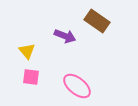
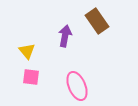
brown rectangle: rotated 20 degrees clockwise
purple arrow: rotated 100 degrees counterclockwise
pink ellipse: rotated 28 degrees clockwise
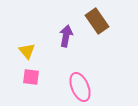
purple arrow: moved 1 px right
pink ellipse: moved 3 px right, 1 px down
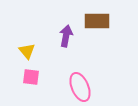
brown rectangle: rotated 55 degrees counterclockwise
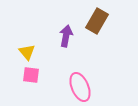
brown rectangle: rotated 60 degrees counterclockwise
yellow triangle: moved 1 px down
pink square: moved 2 px up
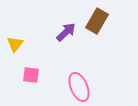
purple arrow: moved 4 px up; rotated 35 degrees clockwise
yellow triangle: moved 12 px left, 8 px up; rotated 18 degrees clockwise
pink ellipse: moved 1 px left
